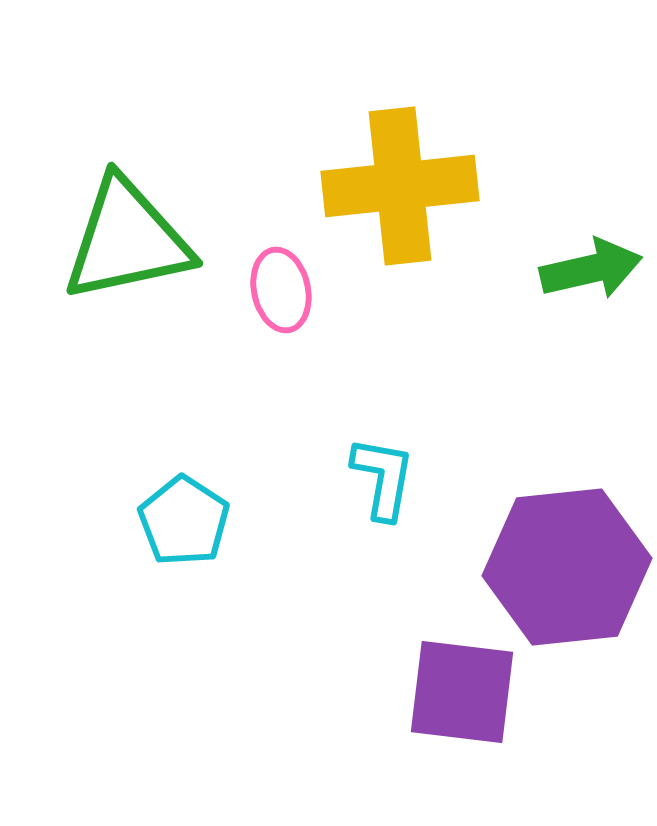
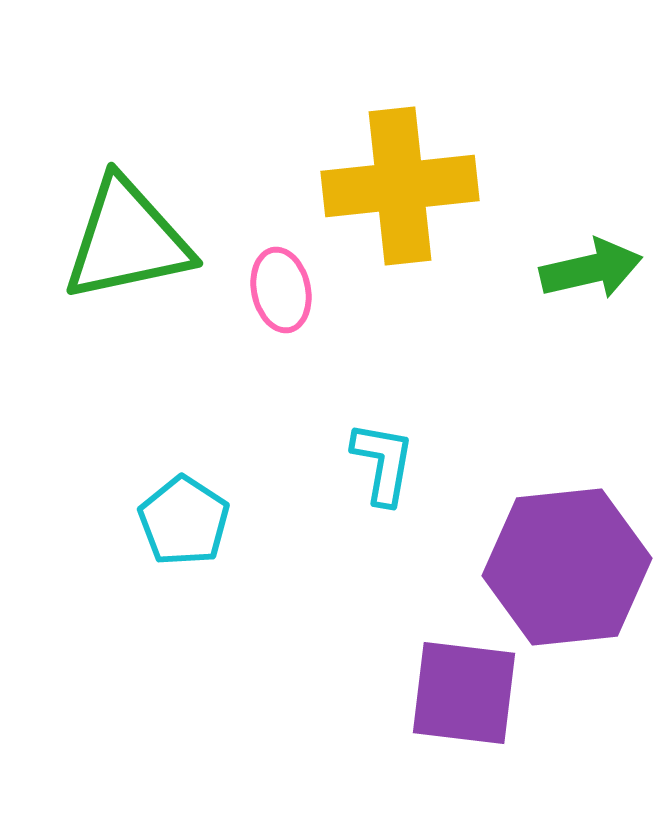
cyan L-shape: moved 15 px up
purple square: moved 2 px right, 1 px down
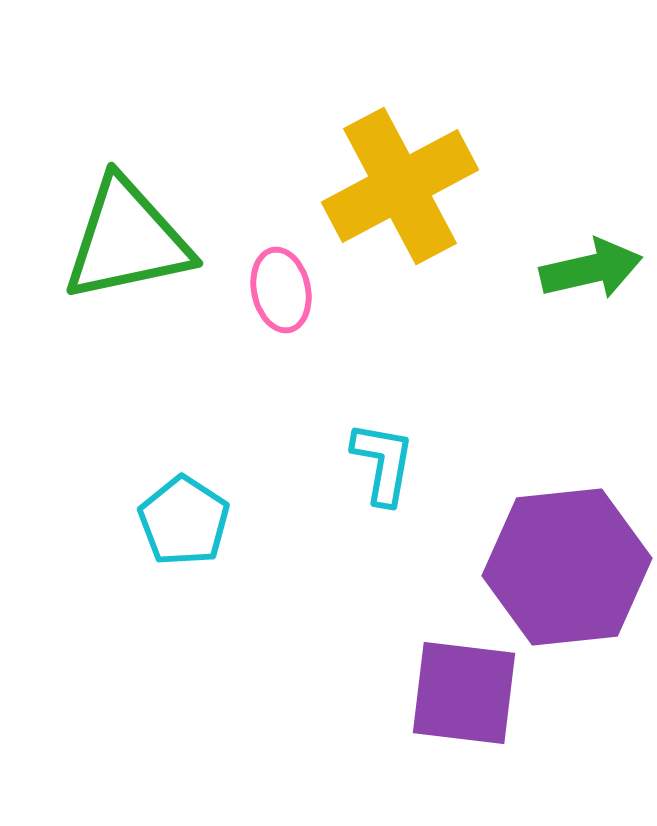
yellow cross: rotated 22 degrees counterclockwise
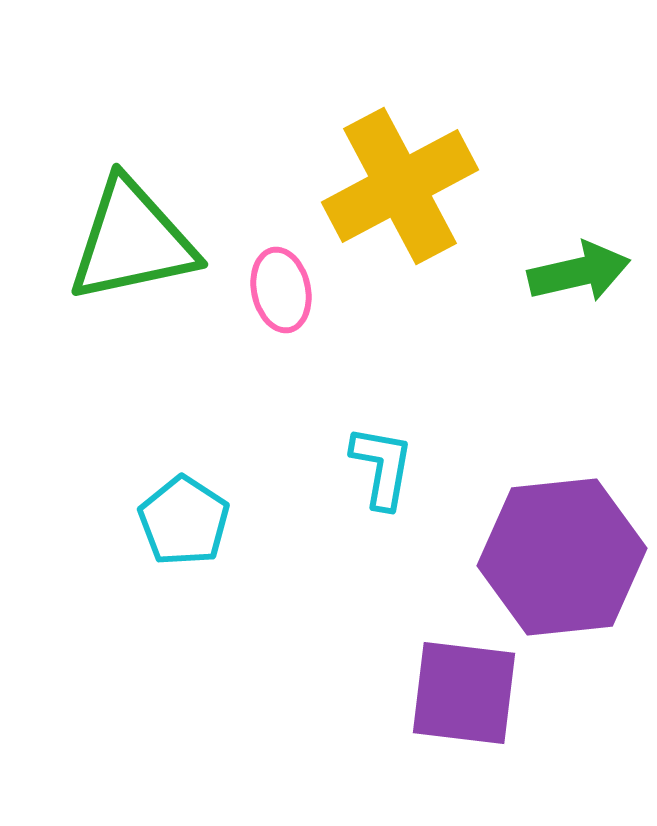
green triangle: moved 5 px right, 1 px down
green arrow: moved 12 px left, 3 px down
cyan L-shape: moved 1 px left, 4 px down
purple hexagon: moved 5 px left, 10 px up
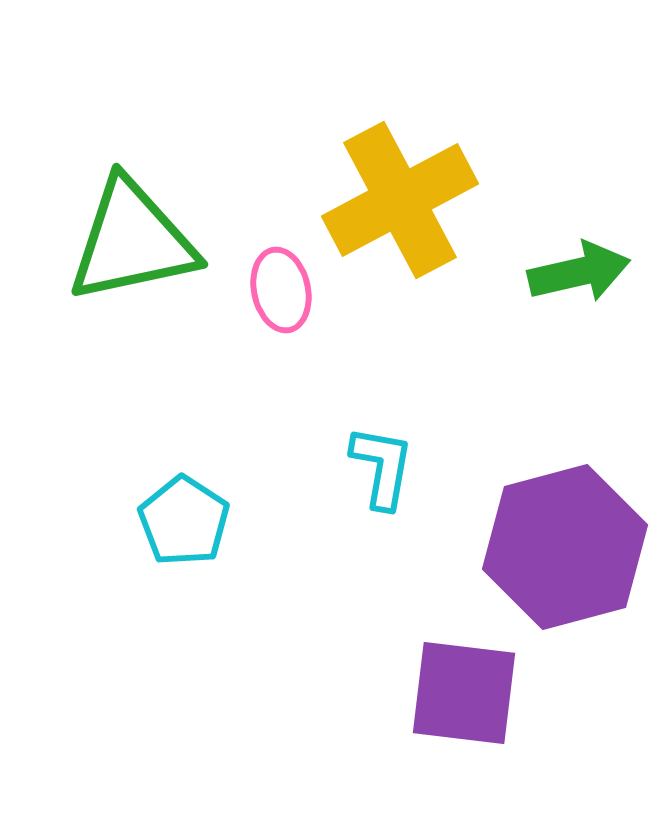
yellow cross: moved 14 px down
purple hexagon: moved 3 px right, 10 px up; rotated 9 degrees counterclockwise
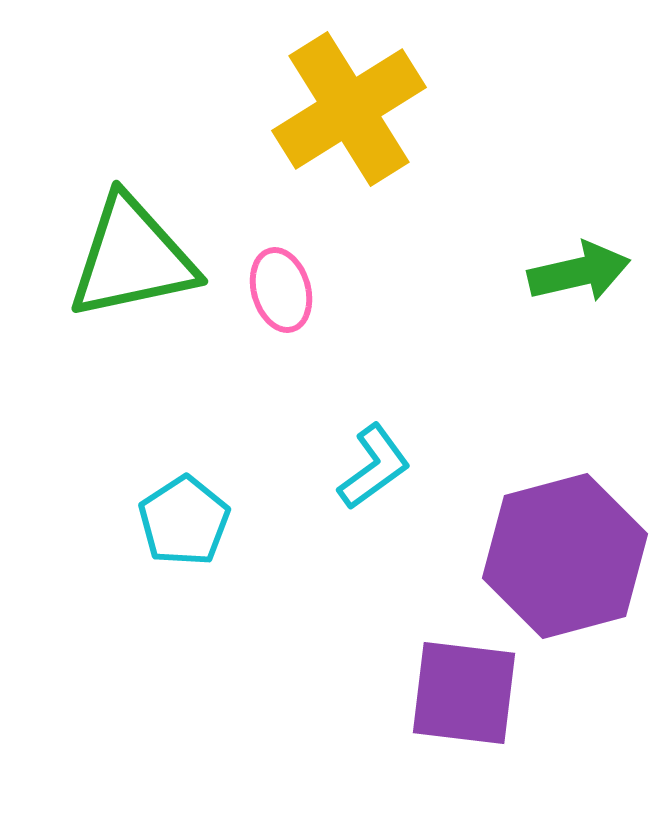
yellow cross: moved 51 px left, 91 px up; rotated 4 degrees counterclockwise
green triangle: moved 17 px down
pink ellipse: rotated 4 degrees counterclockwise
cyan L-shape: moved 8 px left; rotated 44 degrees clockwise
cyan pentagon: rotated 6 degrees clockwise
purple hexagon: moved 9 px down
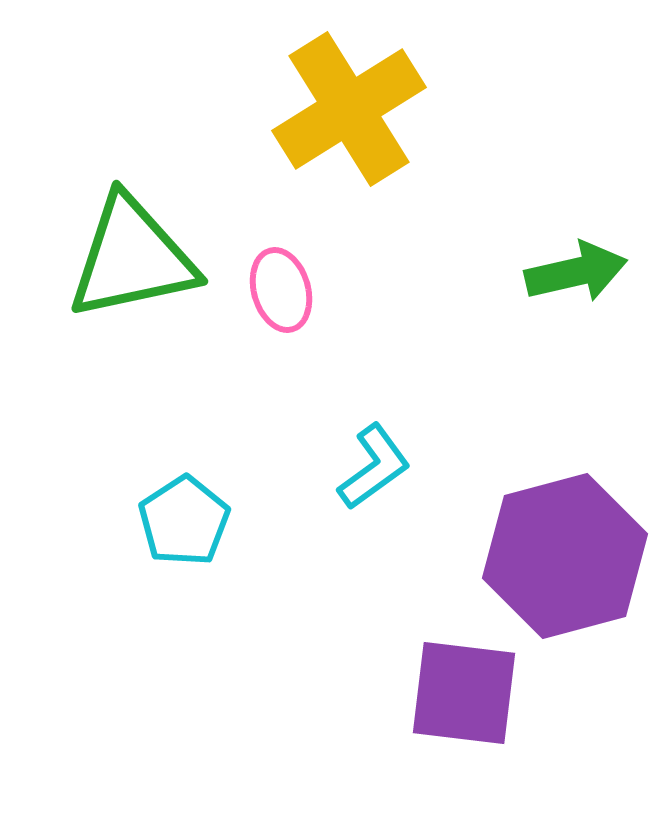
green arrow: moved 3 px left
